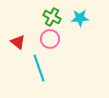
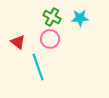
cyan line: moved 1 px left, 1 px up
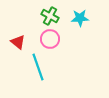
green cross: moved 2 px left, 1 px up
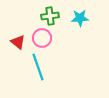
green cross: rotated 36 degrees counterclockwise
pink circle: moved 8 px left, 1 px up
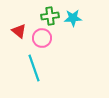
cyan star: moved 7 px left
red triangle: moved 1 px right, 11 px up
cyan line: moved 4 px left, 1 px down
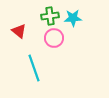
pink circle: moved 12 px right
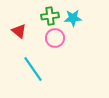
pink circle: moved 1 px right
cyan line: moved 1 px left, 1 px down; rotated 16 degrees counterclockwise
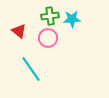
cyan star: moved 1 px left, 1 px down
pink circle: moved 7 px left
cyan line: moved 2 px left
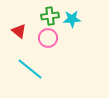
cyan line: moved 1 px left; rotated 16 degrees counterclockwise
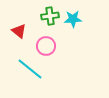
cyan star: moved 1 px right
pink circle: moved 2 px left, 8 px down
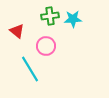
red triangle: moved 2 px left
cyan line: rotated 20 degrees clockwise
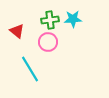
green cross: moved 4 px down
pink circle: moved 2 px right, 4 px up
